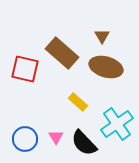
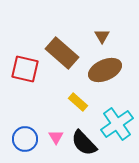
brown ellipse: moved 1 px left, 3 px down; rotated 40 degrees counterclockwise
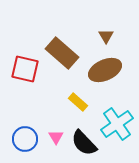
brown triangle: moved 4 px right
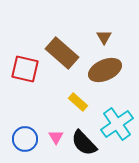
brown triangle: moved 2 px left, 1 px down
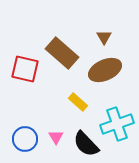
cyan cross: rotated 16 degrees clockwise
black semicircle: moved 2 px right, 1 px down
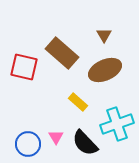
brown triangle: moved 2 px up
red square: moved 1 px left, 2 px up
blue circle: moved 3 px right, 5 px down
black semicircle: moved 1 px left, 1 px up
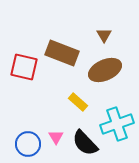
brown rectangle: rotated 20 degrees counterclockwise
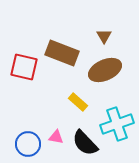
brown triangle: moved 1 px down
pink triangle: rotated 49 degrees counterclockwise
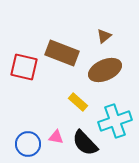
brown triangle: rotated 21 degrees clockwise
cyan cross: moved 2 px left, 3 px up
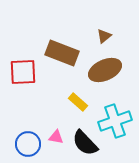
red square: moved 1 px left, 5 px down; rotated 16 degrees counterclockwise
